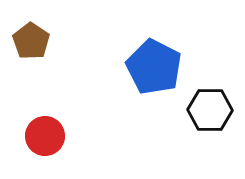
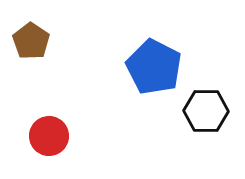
black hexagon: moved 4 px left, 1 px down
red circle: moved 4 px right
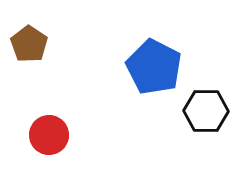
brown pentagon: moved 2 px left, 3 px down
red circle: moved 1 px up
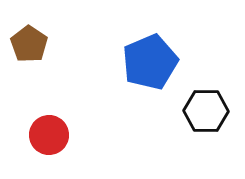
blue pentagon: moved 4 px left, 5 px up; rotated 22 degrees clockwise
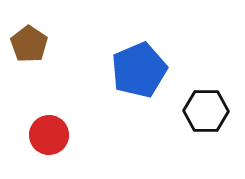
blue pentagon: moved 11 px left, 8 px down
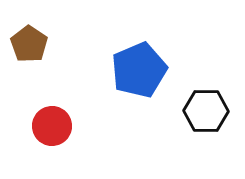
red circle: moved 3 px right, 9 px up
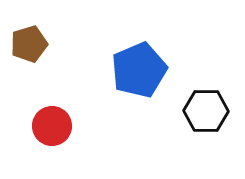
brown pentagon: rotated 21 degrees clockwise
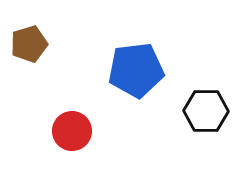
blue pentagon: moved 3 px left; rotated 16 degrees clockwise
red circle: moved 20 px right, 5 px down
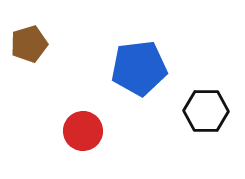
blue pentagon: moved 3 px right, 2 px up
red circle: moved 11 px right
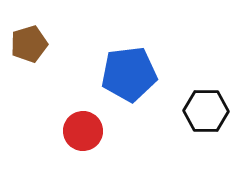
blue pentagon: moved 10 px left, 6 px down
